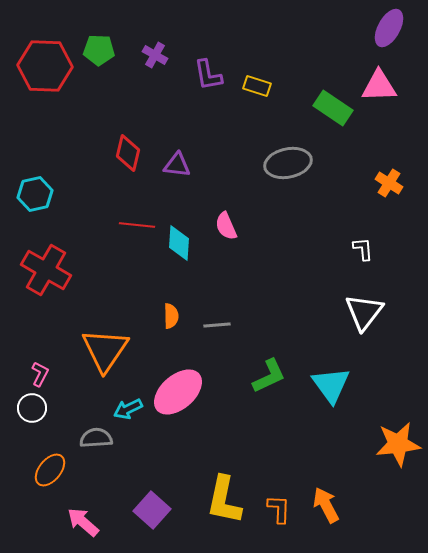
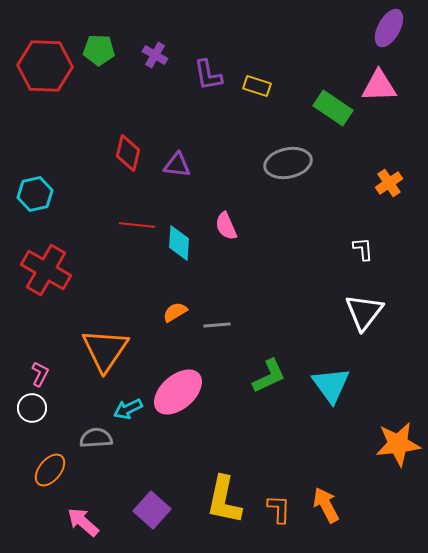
orange cross: rotated 24 degrees clockwise
orange semicircle: moved 4 px right, 4 px up; rotated 120 degrees counterclockwise
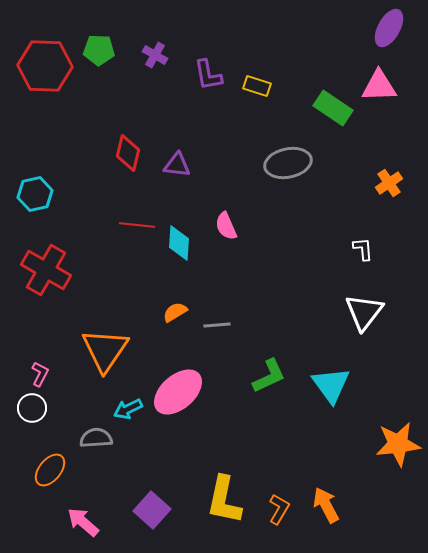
orange L-shape: rotated 28 degrees clockwise
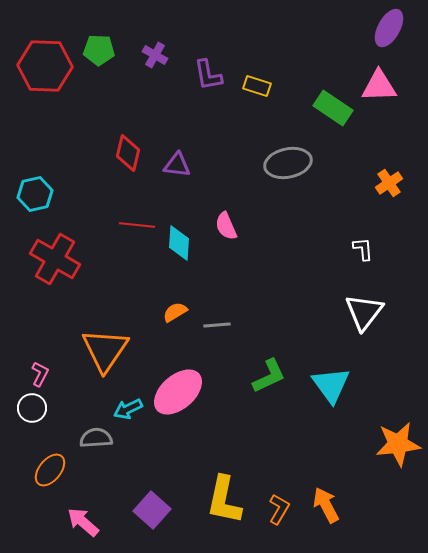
red cross: moved 9 px right, 11 px up
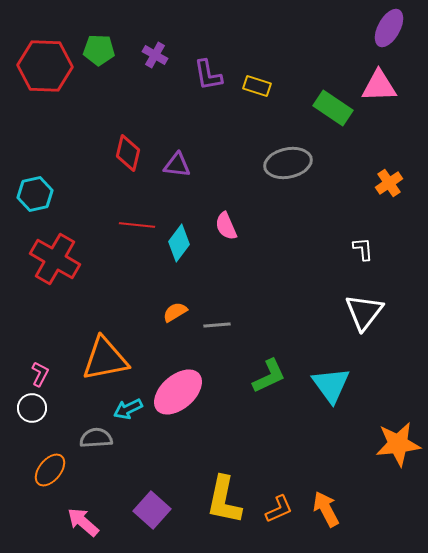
cyan diamond: rotated 33 degrees clockwise
orange triangle: moved 9 px down; rotated 45 degrees clockwise
orange arrow: moved 4 px down
orange L-shape: rotated 36 degrees clockwise
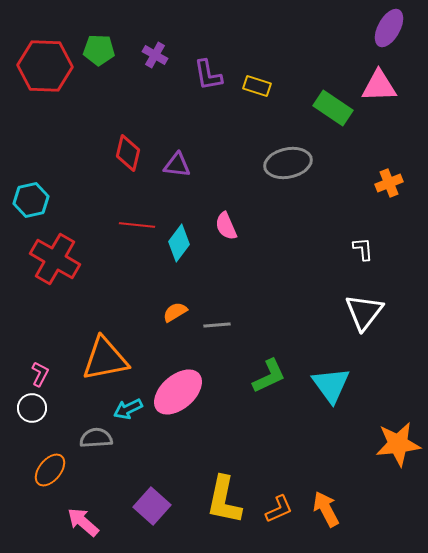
orange cross: rotated 12 degrees clockwise
cyan hexagon: moved 4 px left, 6 px down
purple square: moved 4 px up
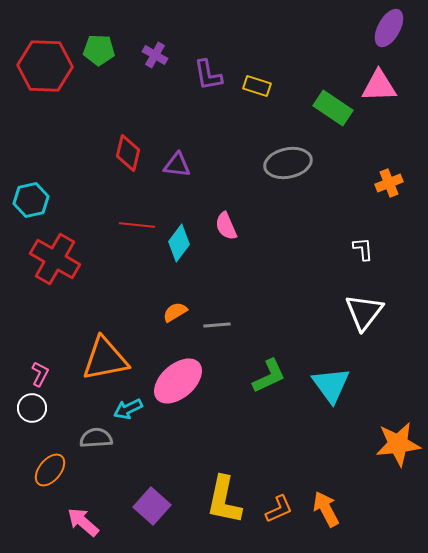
pink ellipse: moved 11 px up
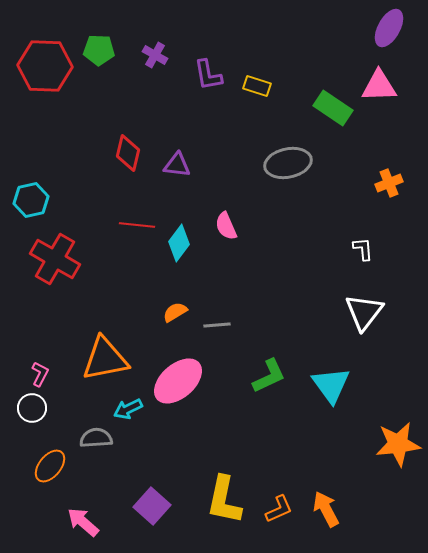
orange ellipse: moved 4 px up
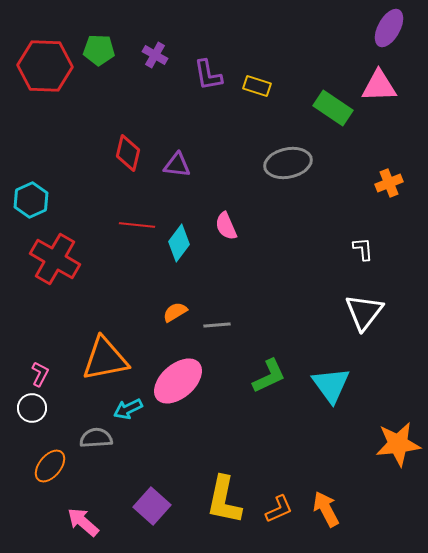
cyan hexagon: rotated 12 degrees counterclockwise
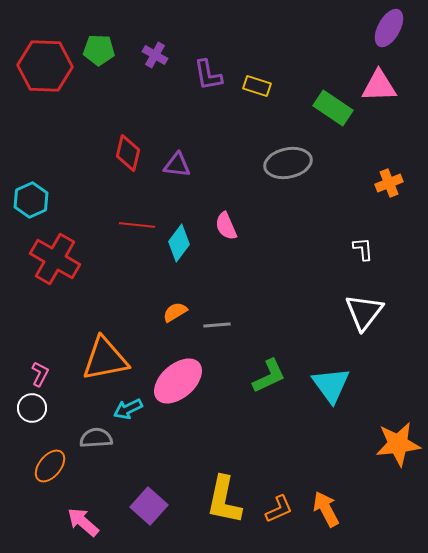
purple square: moved 3 px left
